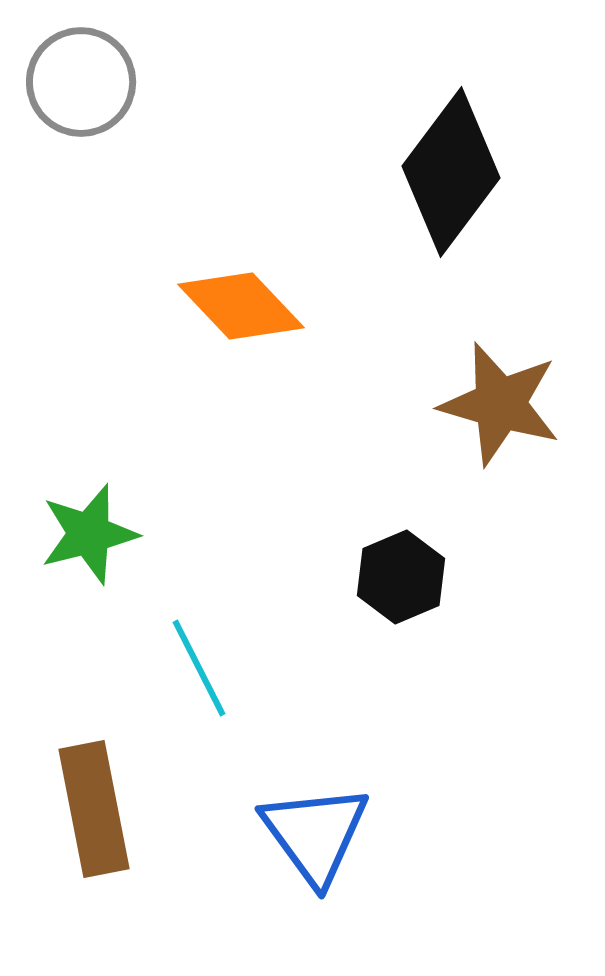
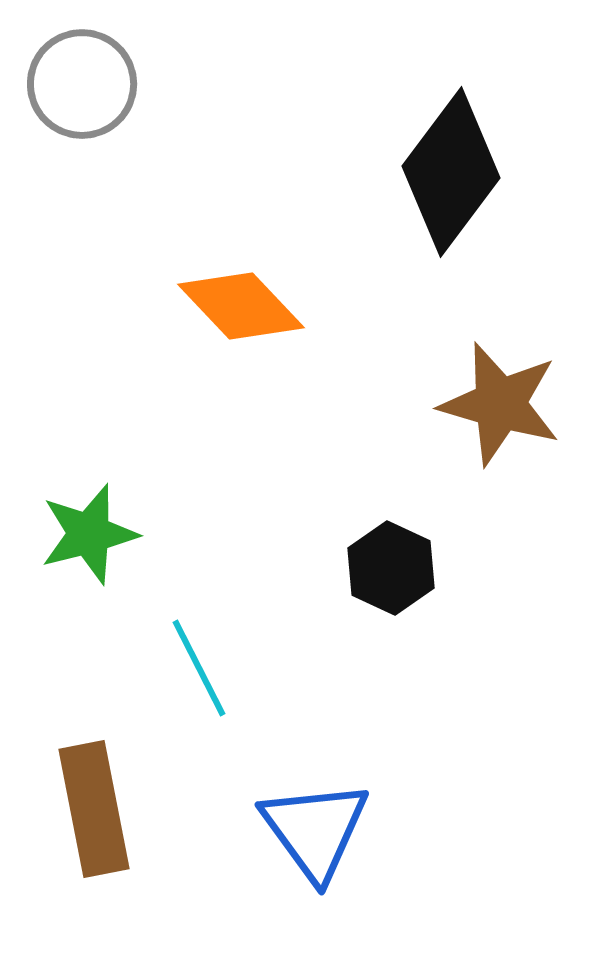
gray circle: moved 1 px right, 2 px down
black hexagon: moved 10 px left, 9 px up; rotated 12 degrees counterclockwise
blue triangle: moved 4 px up
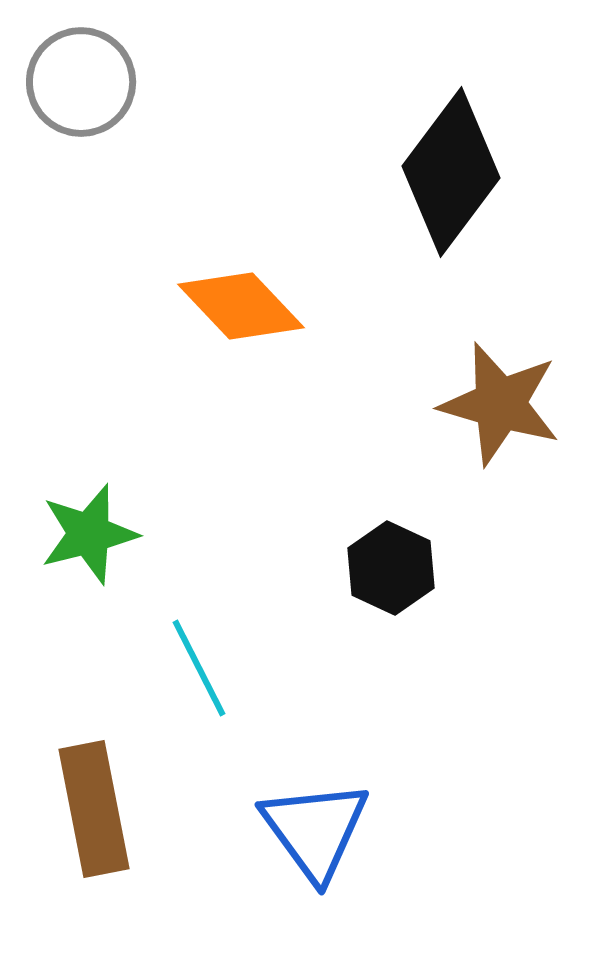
gray circle: moved 1 px left, 2 px up
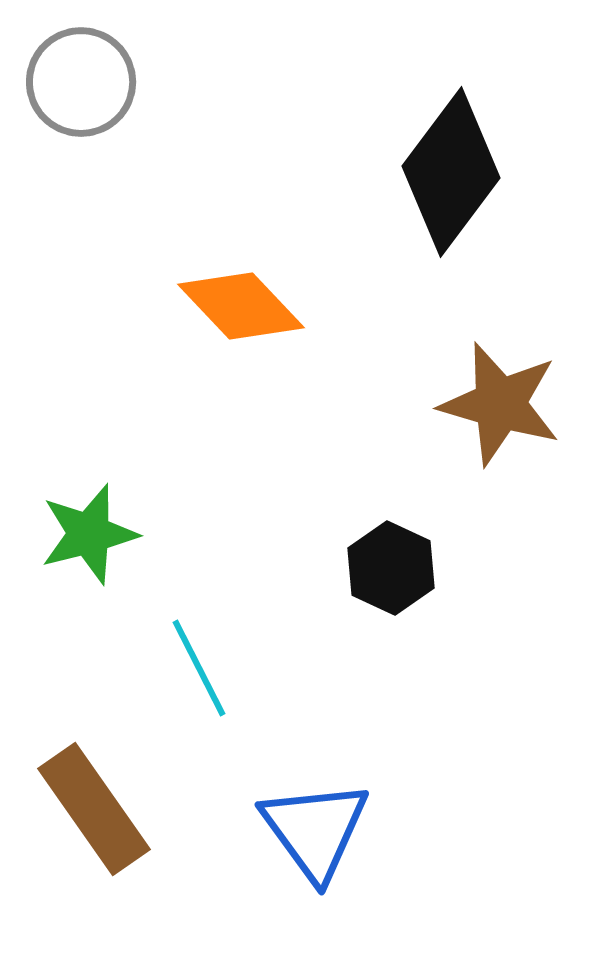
brown rectangle: rotated 24 degrees counterclockwise
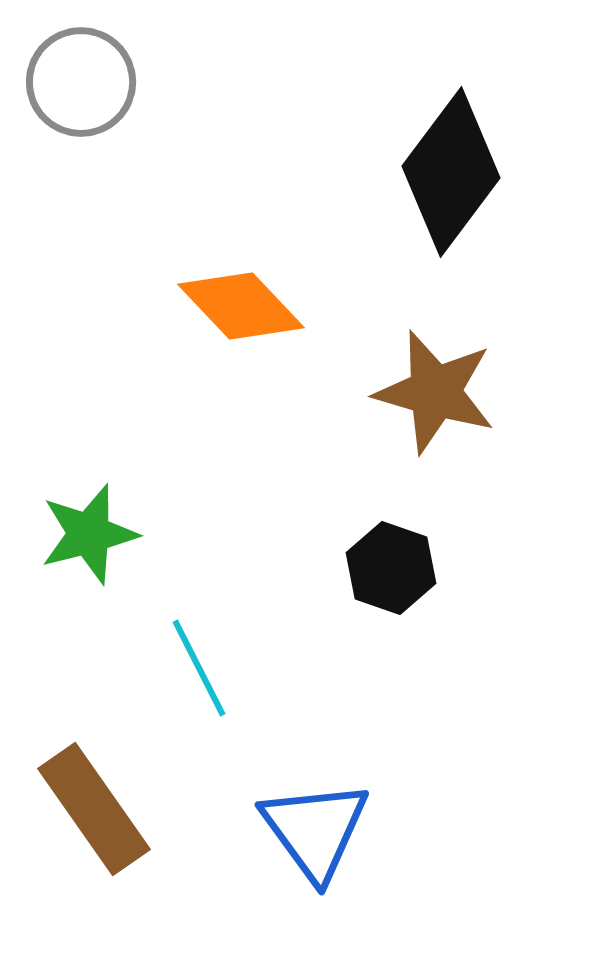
brown star: moved 65 px left, 12 px up
black hexagon: rotated 6 degrees counterclockwise
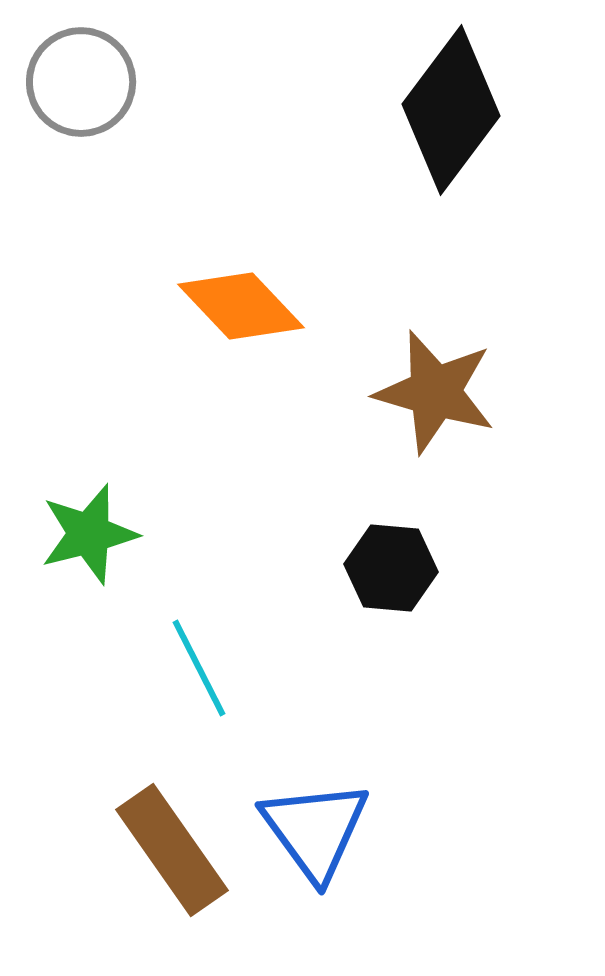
black diamond: moved 62 px up
black hexagon: rotated 14 degrees counterclockwise
brown rectangle: moved 78 px right, 41 px down
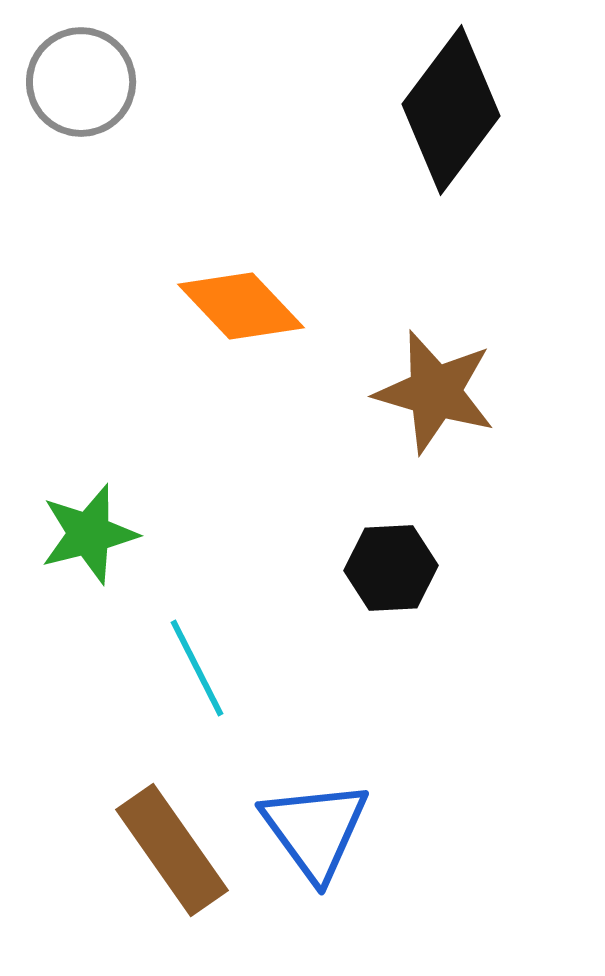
black hexagon: rotated 8 degrees counterclockwise
cyan line: moved 2 px left
